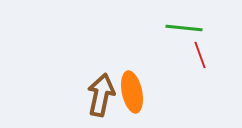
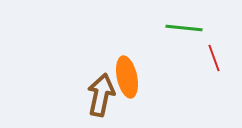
red line: moved 14 px right, 3 px down
orange ellipse: moved 5 px left, 15 px up
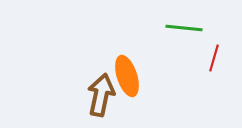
red line: rotated 36 degrees clockwise
orange ellipse: moved 1 px up; rotated 6 degrees counterclockwise
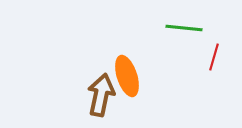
red line: moved 1 px up
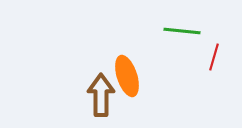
green line: moved 2 px left, 3 px down
brown arrow: rotated 12 degrees counterclockwise
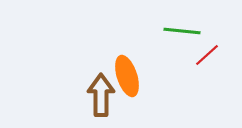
red line: moved 7 px left, 2 px up; rotated 32 degrees clockwise
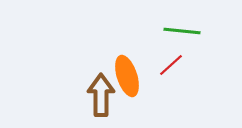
red line: moved 36 px left, 10 px down
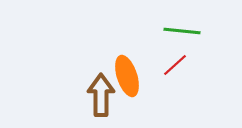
red line: moved 4 px right
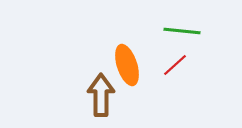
orange ellipse: moved 11 px up
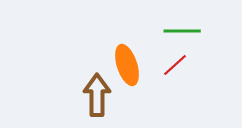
green line: rotated 6 degrees counterclockwise
brown arrow: moved 4 px left
